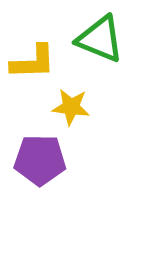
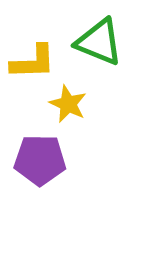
green triangle: moved 1 px left, 3 px down
yellow star: moved 3 px left, 3 px up; rotated 18 degrees clockwise
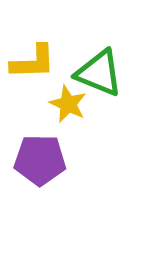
green triangle: moved 31 px down
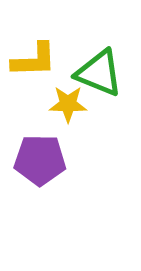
yellow L-shape: moved 1 px right, 2 px up
yellow star: rotated 24 degrees counterclockwise
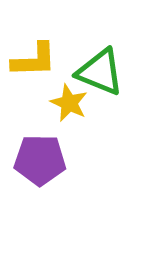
green triangle: moved 1 px right, 1 px up
yellow star: moved 1 px right, 1 px up; rotated 24 degrees clockwise
